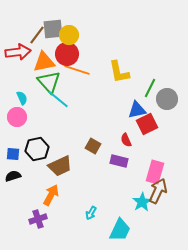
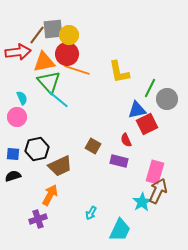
orange arrow: moved 1 px left
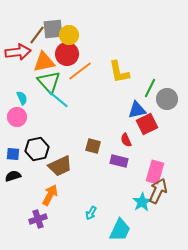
orange line: moved 3 px right, 1 px down; rotated 55 degrees counterclockwise
brown square: rotated 14 degrees counterclockwise
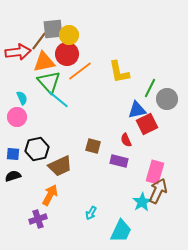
brown line: moved 2 px right, 6 px down
cyan trapezoid: moved 1 px right, 1 px down
